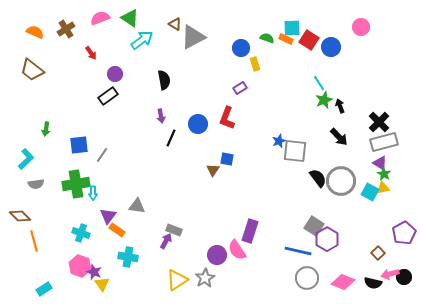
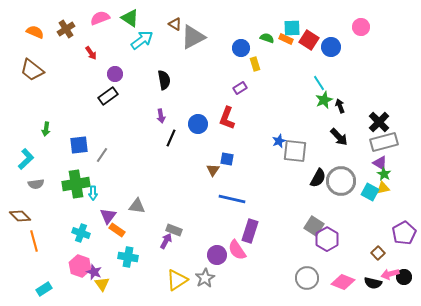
black semicircle at (318, 178): rotated 66 degrees clockwise
blue line at (298, 251): moved 66 px left, 52 px up
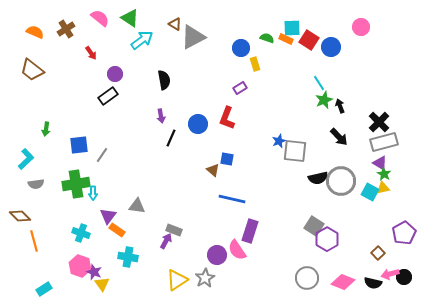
pink semicircle at (100, 18): rotated 60 degrees clockwise
brown triangle at (213, 170): rotated 24 degrees counterclockwise
black semicircle at (318, 178): rotated 48 degrees clockwise
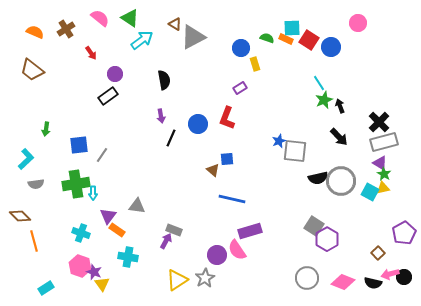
pink circle at (361, 27): moved 3 px left, 4 px up
blue square at (227, 159): rotated 16 degrees counterclockwise
purple rectangle at (250, 231): rotated 55 degrees clockwise
cyan rectangle at (44, 289): moved 2 px right, 1 px up
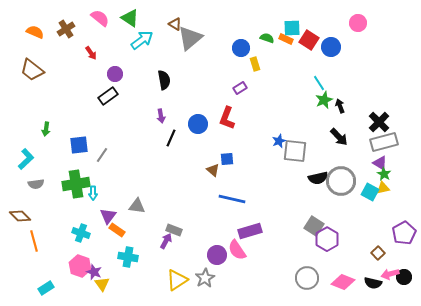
gray triangle at (193, 37): moved 3 px left, 1 px down; rotated 12 degrees counterclockwise
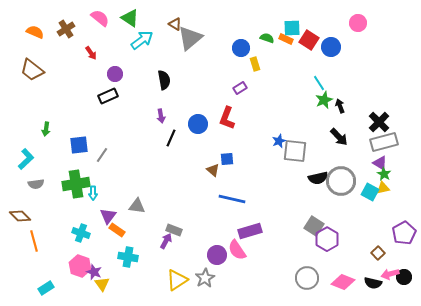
black rectangle at (108, 96): rotated 12 degrees clockwise
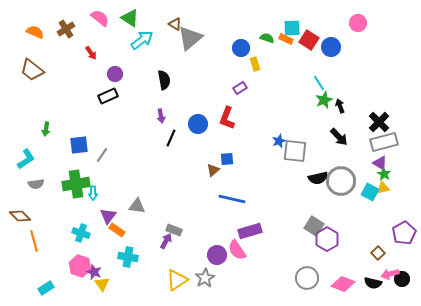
cyan L-shape at (26, 159): rotated 10 degrees clockwise
brown triangle at (213, 170): rotated 40 degrees clockwise
black circle at (404, 277): moved 2 px left, 2 px down
pink diamond at (343, 282): moved 2 px down
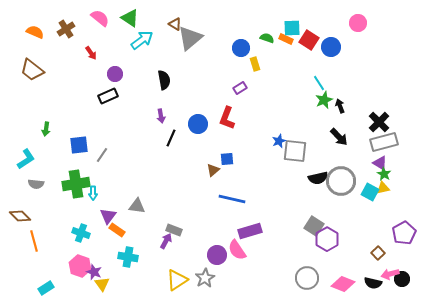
gray semicircle at (36, 184): rotated 14 degrees clockwise
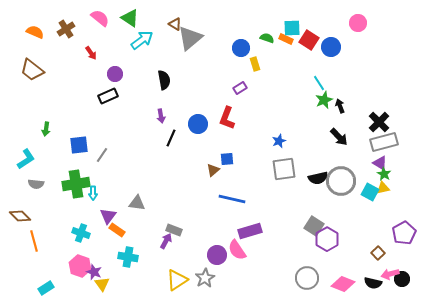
gray square at (295, 151): moved 11 px left, 18 px down; rotated 15 degrees counterclockwise
gray triangle at (137, 206): moved 3 px up
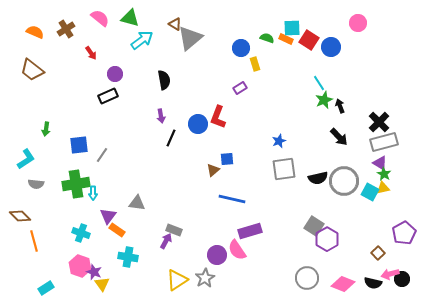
green triangle at (130, 18): rotated 18 degrees counterclockwise
red L-shape at (227, 118): moved 9 px left, 1 px up
gray circle at (341, 181): moved 3 px right
